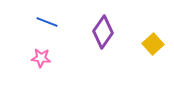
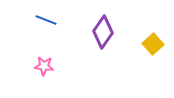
blue line: moved 1 px left, 2 px up
pink star: moved 3 px right, 8 px down
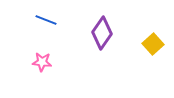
purple diamond: moved 1 px left, 1 px down
pink star: moved 2 px left, 4 px up
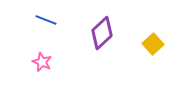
purple diamond: rotated 12 degrees clockwise
pink star: rotated 18 degrees clockwise
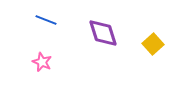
purple diamond: moved 1 px right; rotated 64 degrees counterclockwise
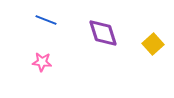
pink star: rotated 18 degrees counterclockwise
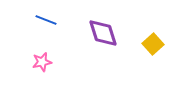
pink star: rotated 18 degrees counterclockwise
